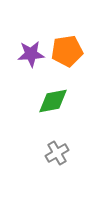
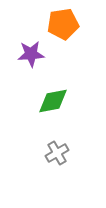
orange pentagon: moved 4 px left, 27 px up
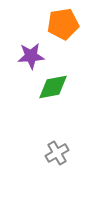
purple star: moved 2 px down
green diamond: moved 14 px up
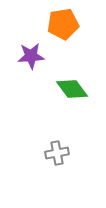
green diamond: moved 19 px right, 2 px down; rotated 64 degrees clockwise
gray cross: rotated 20 degrees clockwise
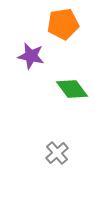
purple star: rotated 16 degrees clockwise
gray cross: rotated 30 degrees counterclockwise
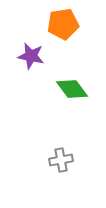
gray cross: moved 4 px right, 7 px down; rotated 30 degrees clockwise
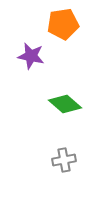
green diamond: moved 7 px left, 15 px down; rotated 12 degrees counterclockwise
gray cross: moved 3 px right
